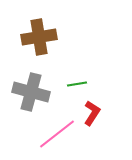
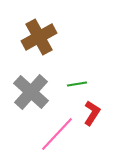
brown cross: rotated 20 degrees counterclockwise
gray cross: rotated 27 degrees clockwise
pink line: rotated 9 degrees counterclockwise
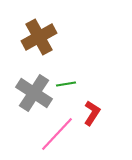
green line: moved 11 px left
gray cross: moved 3 px right, 1 px down; rotated 9 degrees counterclockwise
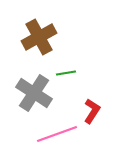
green line: moved 11 px up
red L-shape: moved 2 px up
pink line: rotated 27 degrees clockwise
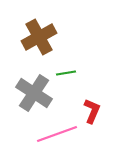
red L-shape: rotated 10 degrees counterclockwise
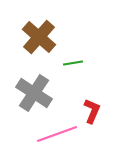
brown cross: rotated 20 degrees counterclockwise
green line: moved 7 px right, 10 px up
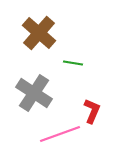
brown cross: moved 4 px up
green line: rotated 18 degrees clockwise
pink line: moved 3 px right
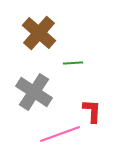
green line: rotated 12 degrees counterclockwise
gray cross: moved 1 px up
red L-shape: rotated 20 degrees counterclockwise
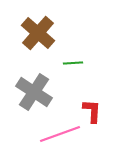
brown cross: moved 1 px left
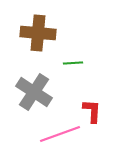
brown cross: rotated 36 degrees counterclockwise
